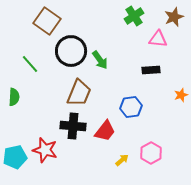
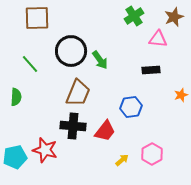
brown square: moved 10 px left, 3 px up; rotated 36 degrees counterclockwise
brown trapezoid: moved 1 px left
green semicircle: moved 2 px right
pink hexagon: moved 1 px right, 1 px down
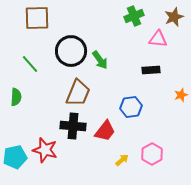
green cross: rotated 12 degrees clockwise
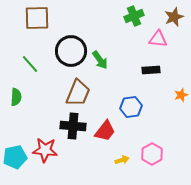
red star: rotated 10 degrees counterclockwise
yellow arrow: rotated 24 degrees clockwise
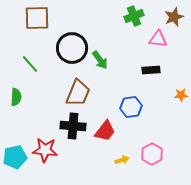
black circle: moved 1 px right, 3 px up
orange star: rotated 16 degrees clockwise
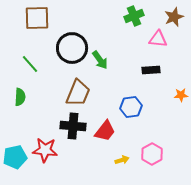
green semicircle: moved 4 px right
